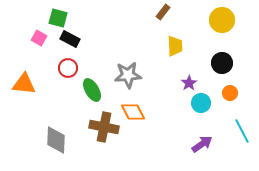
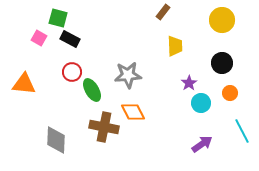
red circle: moved 4 px right, 4 px down
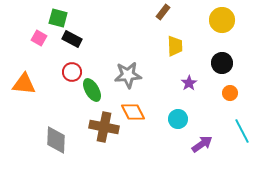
black rectangle: moved 2 px right
cyan circle: moved 23 px left, 16 px down
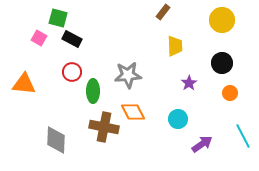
green ellipse: moved 1 px right, 1 px down; rotated 30 degrees clockwise
cyan line: moved 1 px right, 5 px down
